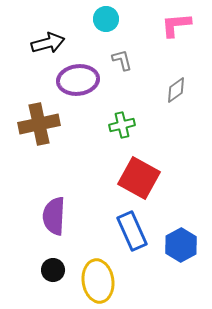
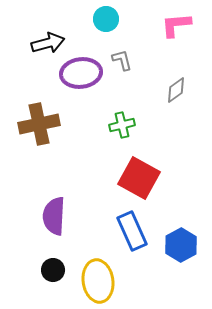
purple ellipse: moved 3 px right, 7 px up
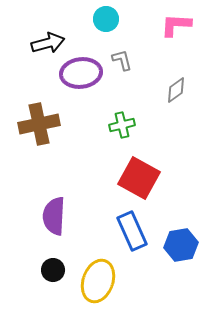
pink L-shape: rotated 8 degrees clockwise
blue hexagon: rotated 20 degrees clockwise
yellow ellipse: rotated 27 degrees clockwise
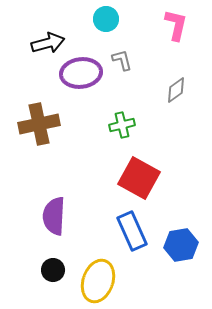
pink L-shape: rotated 100 degrees clockwise
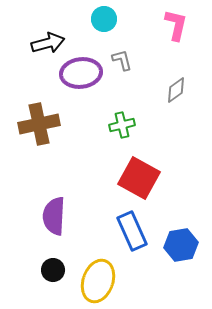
cyan circle: moved 2 px left
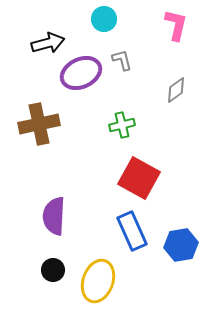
purple ellipse: rotated 18 degrees counterclockwise
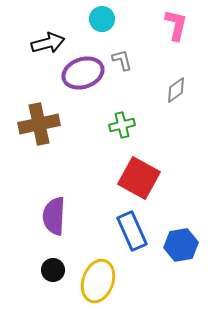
cyan circle: moved 2 px left
purple ellipse: moved 2 px right; rotated 6 degrees clockwise
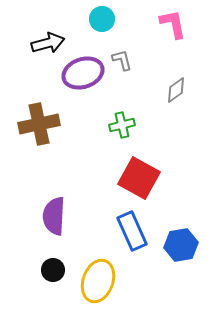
pink L-shape: moved 3 px left, 1 px up; rotated 24 degrees counterclockwise
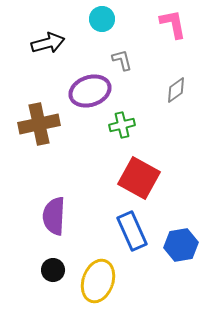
purple ellipse: moved 7 px right, 18 px down
